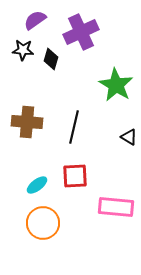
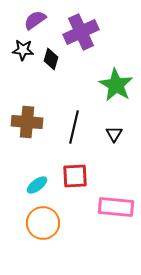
black triangle: moved 15 px left, 3 px up; rotated 30 degrees clockwise
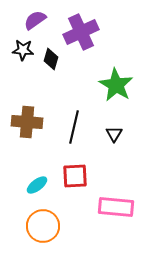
orange circle: moved 3 px down
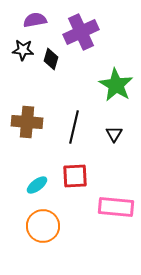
purple semicircle: rotated 25 degrees clockwise
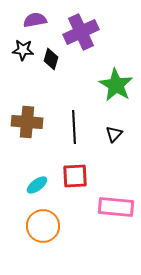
black line: rotated 16 degrees counterclockwise
black triangle: rotated 12 degrees clockwise
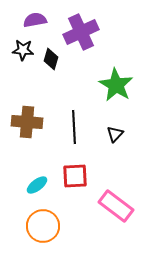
black triangle: moved 1 px right
pink rectangle: moved 1 px up; rotated 32 degrees clockwise
